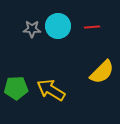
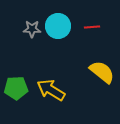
yellow semicircle: rotated 96 degrees counterclockwise
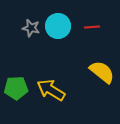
gray star: moved 1 px left, 1 px up; rotated 12 degrees clockwise
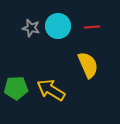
yellow semicircle: moved 14 px left, 7 px up; rotated 28 degrees clockwise
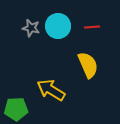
green pentagon: moved 21 px down
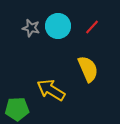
red line: rotated 42 degrees counterclockwise
yellow semicircle: moved 4 px down
green pentagon: moved 1 px right
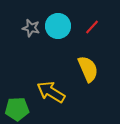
yellow arrow: moved 2 px down
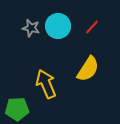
yellow semicircle: rotated 56 degrees clockwise
yellow arrow: moved 5 px left, 8 px up; rotated 36 degrees clockwise
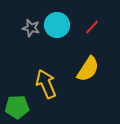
cyan circle: moved 1 px left, 1 px up
green pentagon: moved 2 px up
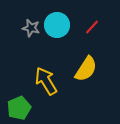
yellow semicircle: moved 2 px left
yellow arrow: moved 3 px up; rotated 8 degrees counterclockwise
green pentagon: moved 2 px right, 1 px down; rotated 20 degrees counterclockwise
